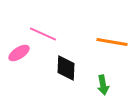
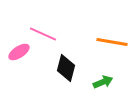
pink ellipse: moved 1 px up
black diamond: rotated 12 degrees clockwise
green arrow: moved 3 px up; rotated 102 degrees counterclockwise
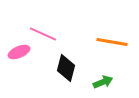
pink ellipse: rotated 10 degrees clockwise
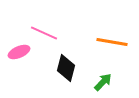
pink line: moved 1 px right, 1 px up
green arrow: rotated 24 degrees counterclockwise
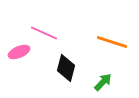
orange line: rotated 8 degrees clockwise
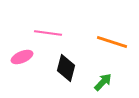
pink line: moved 4 px right; rotated 16 degrees counterclockwise
pink ellipse: moved 3 px right, 5 px down
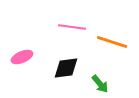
pink line: moved 24 px right, 6 px up
black diamond: rotated 68 degrees clockwise
green arrow: moved 3 px left, 2 px down; rotated 96 degrees clockwise
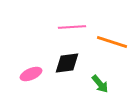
pink line: rotated 12 degrees counterclockwise
pink ellipse: moved 9 px right, 17 px down
black diamond: moved 1 px right, 5 px up
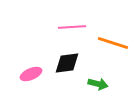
orange line: moved 1 px right, 1 px down
green arrow: moved 2 px left; rotated 36 degrees counterclockwise
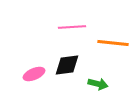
orange line: rotated 12 degrees counterclockwise
black diamond: moved 2 px down
pink ellipse: moved 3 px right
